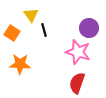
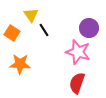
black line: rotated 16 degrees counterclockwise
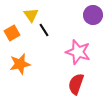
purple circle: moved 4 px right, 13 px up
orange square: rotated 28 degrees clockwise
orange star: rotated 15 degrees counterclockwise
red semicircle: moved 1 px left, 1 px down
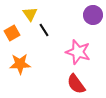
yellow triangle: moved 1 px left, 1 px up
orange star: rotated 10 degrees clockwise
red semicircle: rotated 55 degrees counterclockwise
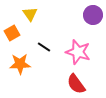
black line: moved 17 px down; rotated 24 degrees counterclockwise
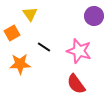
purple circle: moved 1 px right, 1 px down
pink star: moved 1 px right, 1 px up
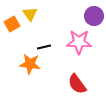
orange square: moved 9 px up
black line: rotated 48 degrees counterclockwise
pink star: moved 9 px up; rotated 15 degrees counterclockwise
orange star: moved 10 px right; rotated 10 degrees clockwise
red semicircle: moved 1 px right
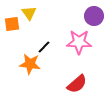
yellow triangle: moved 1 px left, 1 px up
orange square: rotated 21 degrees clockwise
black line: rotated 32 degrees counterclockwise
red semicircle: rotated 95 degrees counterclockwise
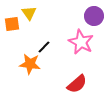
pink star: moved 2 px right; rotated 25 degrees clockwise
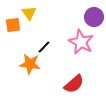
purple circle: moved 1 px down
orange square: moved 1 px right, 1 px down
red semicircle: moved 3 px left
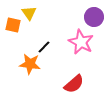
orange square: rotated 21 degrees clockwise
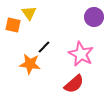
pink star: moved 12 px down
